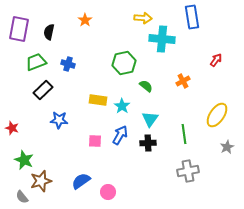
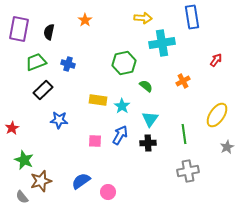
cyan cross: moved 4 px down; rotated 15 degrees counterclockwise
red star: rotated 24 degrees clockwise
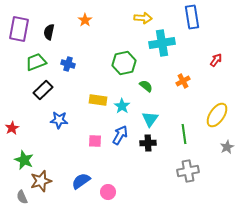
gray semicircle: rotated 16 degrees clockwise
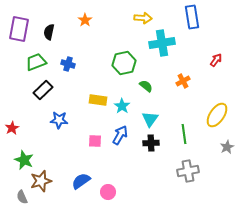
black cross: moved 3 px right
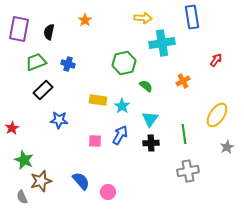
blue semicircle: rotated 84 degrees clockwise
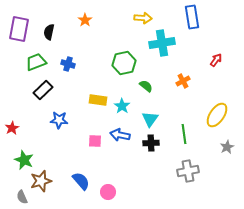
blue arrow: rotated 108 degrees counterclockwise
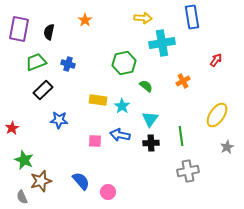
green line: moved 3 px left, 2 px down
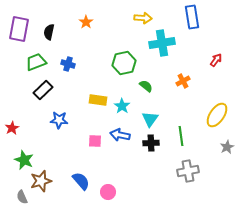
orange star: moved 1 px right, 2 px down
